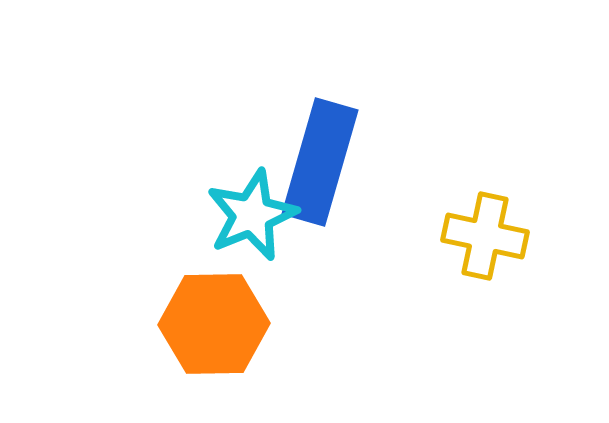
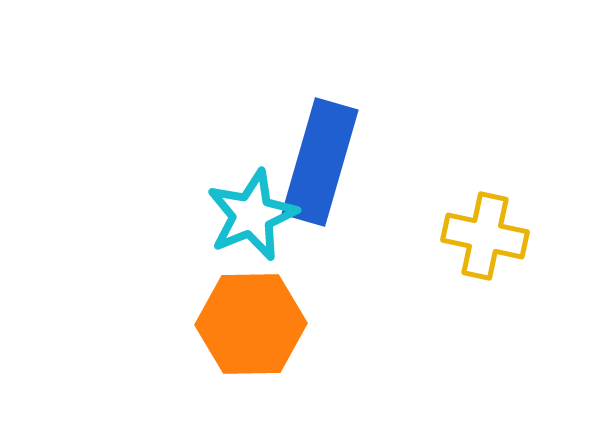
orange hexagon: moved 37 px right
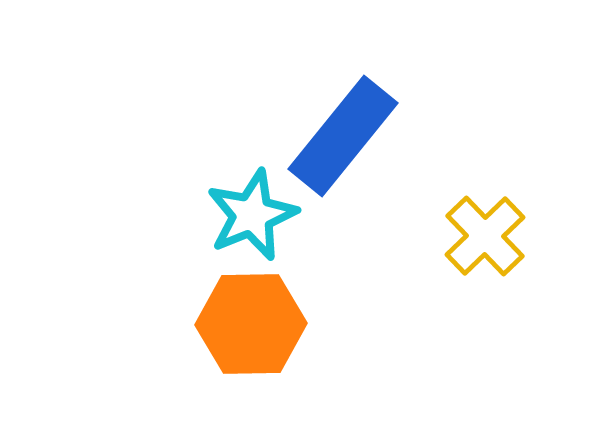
blue rectangle: moved 23 px right, 26 px up; rotated 23 degrees clockwise
yellow cross: rotated 34 degrees clockwise
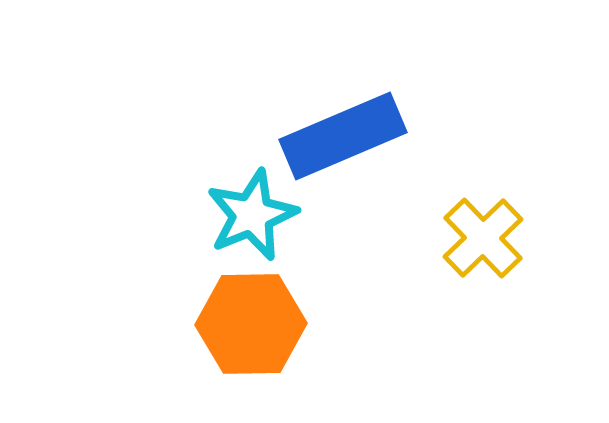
blue rectangle: rotated 28 degrees clockwise
yellow cross: moved 2 px left, 2 px down
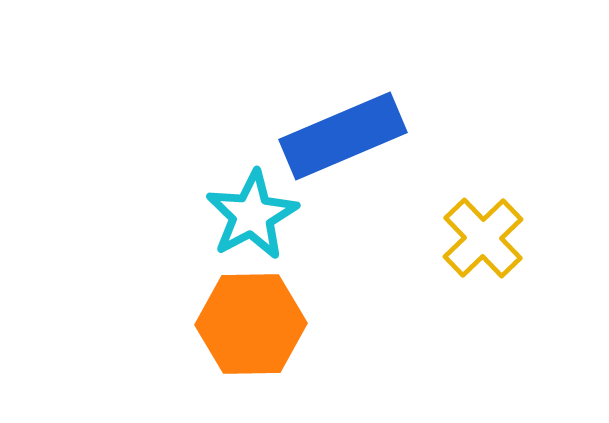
cyan star: rotated 6 degrees counterclockwise
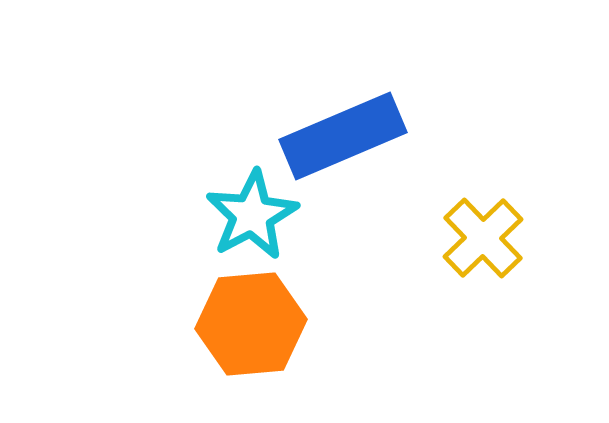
orange hexagon: rotated 4 degrees counterclockwise
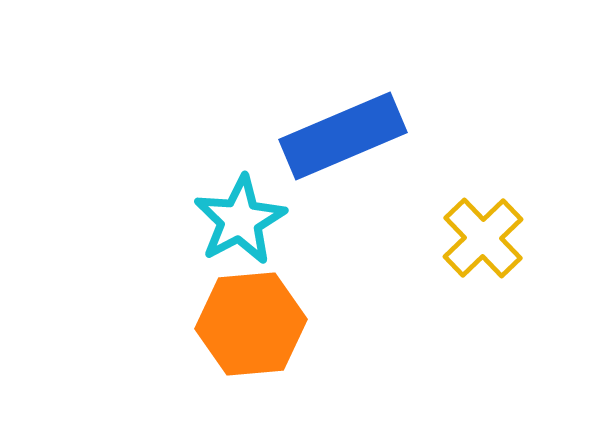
cyan star: moved 12 px left, 5 px down
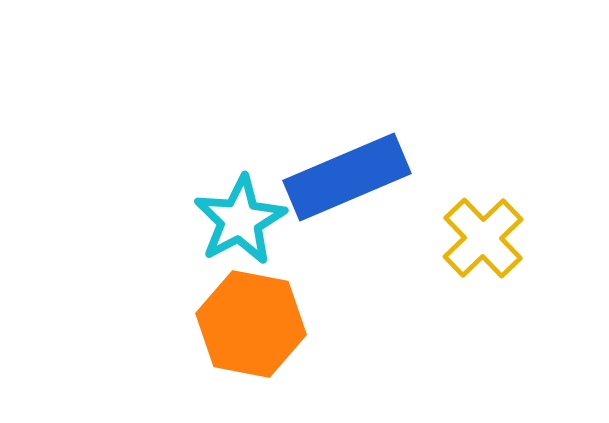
blue rectangle: moved 4 px right, 41 px down
orange hexagon: rotated 16 degrees clockwise
